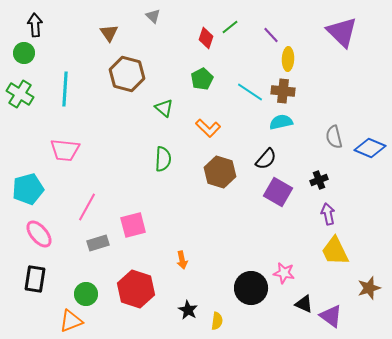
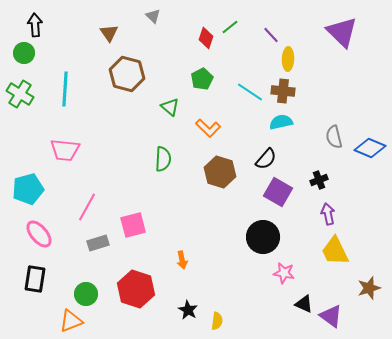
green triangle at (164, 108): moved 6 px right, 1 px up
black circle at (251, 288): moved 12 px right, 51 px up
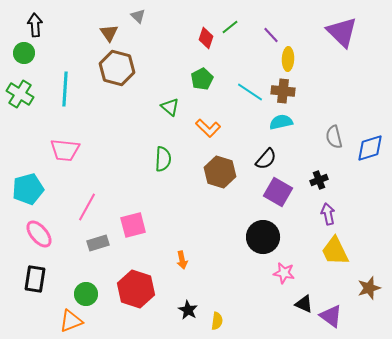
gray triangle at (153, 16): moved 15 px left
brown hexagon at (127, 74): moved 10 px left, 6 px up
blue diamond at (370, 148): rotated 40 degrees counterclockwise
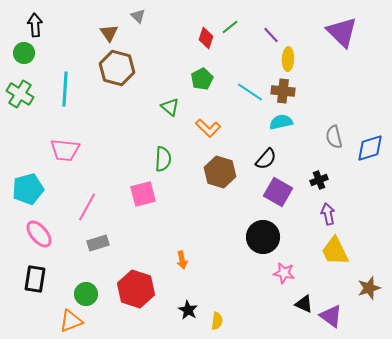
pink square at (133, 225): moved 10 px right, 31 px up
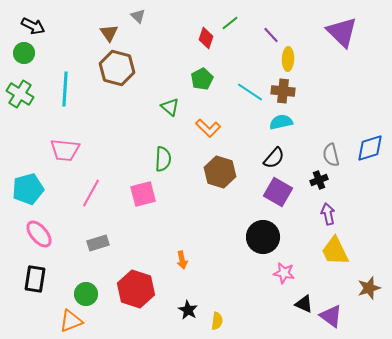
black arrow at (35, 25): moved 2 px left, 1 px down; rotated 120 degrees clockwise
green line at (230, 27): moved 4 px up
gray semicircle at (334, 137): moved 3 px left, 18 px down
black semicircle at (266, 159): moved 8 px right, 1 px up
pink line at (87, 207): moved 4 px right, 14 px up
